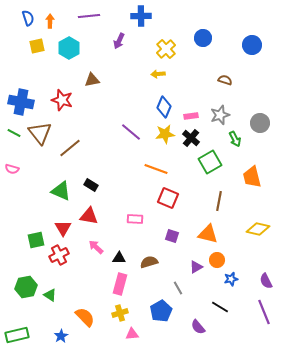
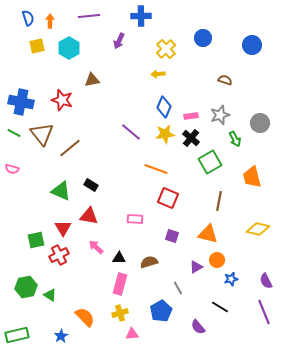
brown triangle at (40, 133): moved 2 px right, 1 px down
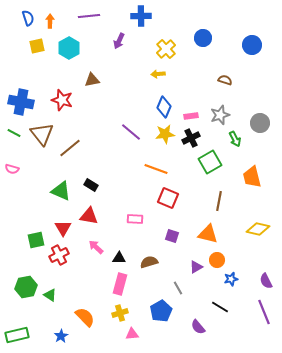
black cross at (191, 138): rotated 24 degrees clockwise
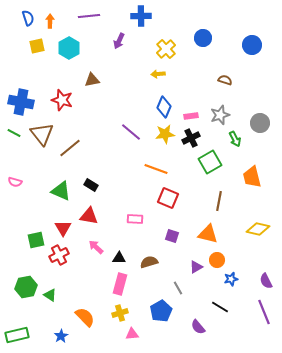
pink semicircle at (12, 169): moved 3 px right, 13 px down
